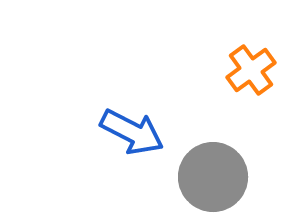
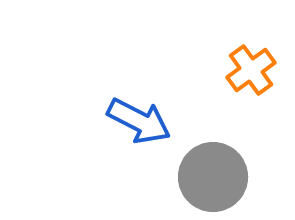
blue arrow: moved 7 px right, 11 px up
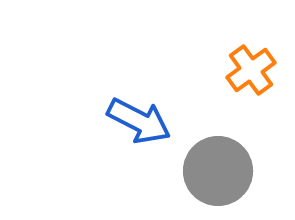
gray circle: moved 5 px right, 6 px up
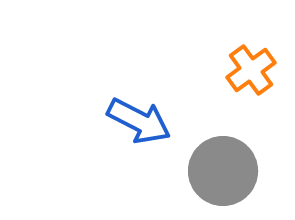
gray circle: moved 5 px right
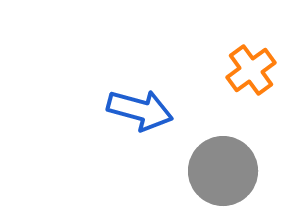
blue arrow: moved 1 px right, 11 px up; rotated 12 degrees counterclockwise
